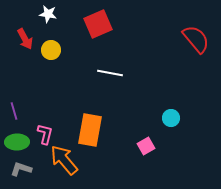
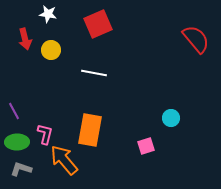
red arrow: rotated 15 degrees clockwise
white line: moved 16 px left
purple line: rotated 12 degrees counterclockwise
pink square: rotated 12 degrees clockwise
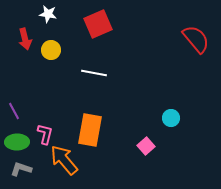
pink square: rotated 24 degrees counterclockwise
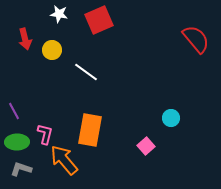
white star: moved 11 px right
red square: moved 1 px right, 4 px up
yellow circle: moved 1 px right
white line: moved 8 px left, 1 px up; rotated 25 degrees clockwise
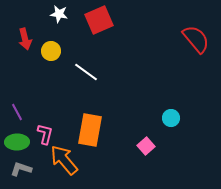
yellow circle: moved 1 px left, 1 px down
purple line: moved 3 px right, 1 px down
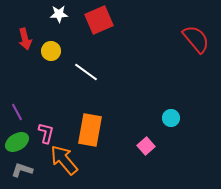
white star: rotated 12 degrees counterclockwise
pink L-shape: moved 1 px right, 1 px up
green ellipse: rotated 30 degrees counterclockwise
gray L-shape: moved 1 px right, 1 px down
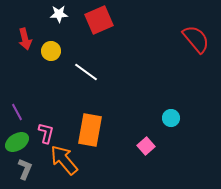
gray L-shape: moved 3 px right, 1 px up; rotated 95 degrees clockwise
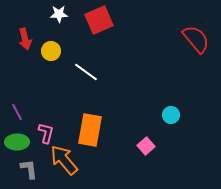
cyan circle: moved 3 px up
green ellipse: rotated 30 degrees clockwise
gray L-shape: moved 4 px right; rotated 30 degrees counterclockwise
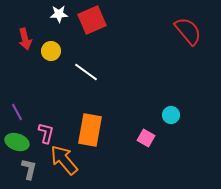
red square: moved 7 px left
red semicircle: moved 8 px left, 8 px up
green ellipse: rotated 20 degrees clockwise
pink square: moved 8 px up; rotated 18 degrees counterclockwise
gray L-shape: rotated 20 degrees clockwise
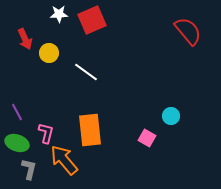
red arrow: rotated 10 degrees counterclockwise
yellow circle: moved 2 px left, 2 px down
cyan circle: moved 1 px down
orange rectangle: rotated 16 degrees counterclockwise
pink square: moved 1 px right
green ellipse: moved 1 px down
